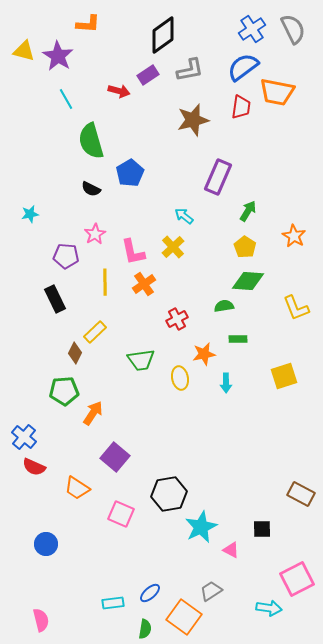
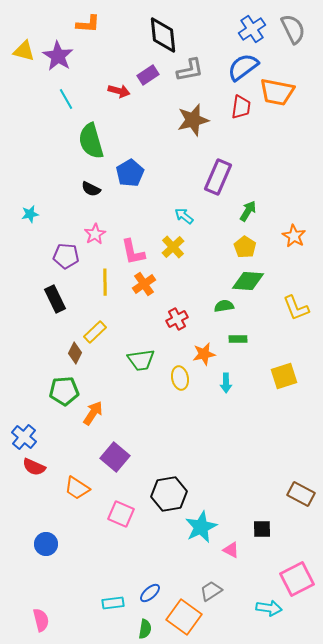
black diamond at (163, 35): rotated 60 degrees counterclockwise
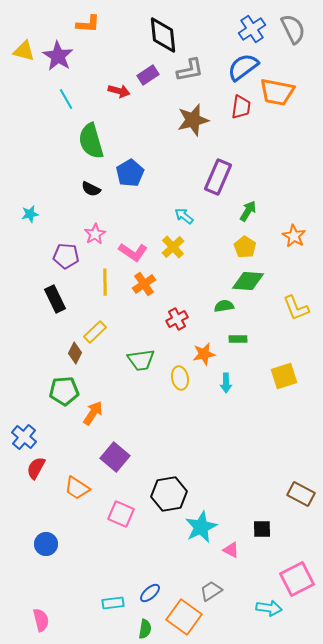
pink L-shape at (133, 252): rotated 44 degrees counterclockwise
red semicircle at (34, 467): moved 2 px right, 1 px down; rotated 95 degrees clockwise
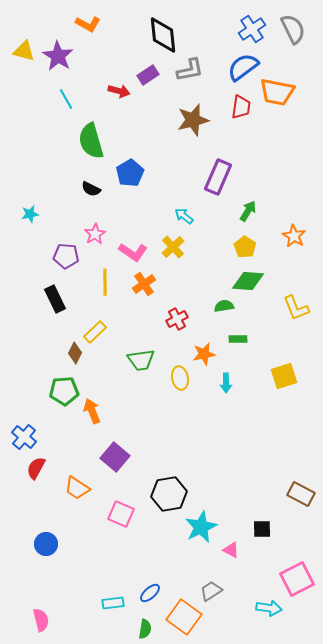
orange L-shape at (88, 24): rotated 25 degrees clockwise
orange arrow at (93, 413): moved 1 px left, 2 px up; rotated 55 degrees counterclockwise
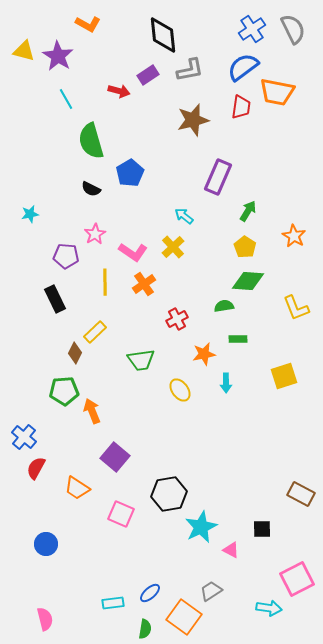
yellow ellipse at (180, 378): moved 12 px down; rotated 25 degrees counterclockwise
pink semicircle at (41, 620): moved 4 px right, 1 px up
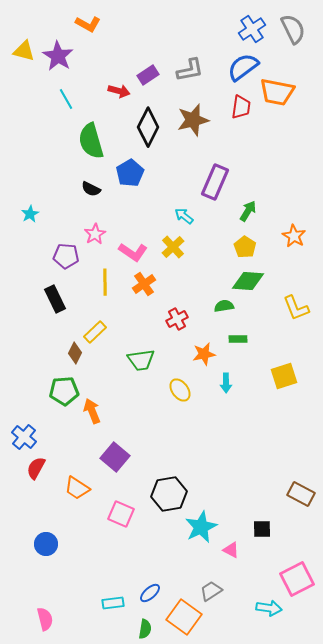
black diamond at (163, 35): moved 15 px left, 92 px down; rotated 33 degrees clockwise
purple rectangle at (218, 177): moved 3 px left, 5 px down
cyan star at (30, 214): rotated 18 degrees counterclockwise
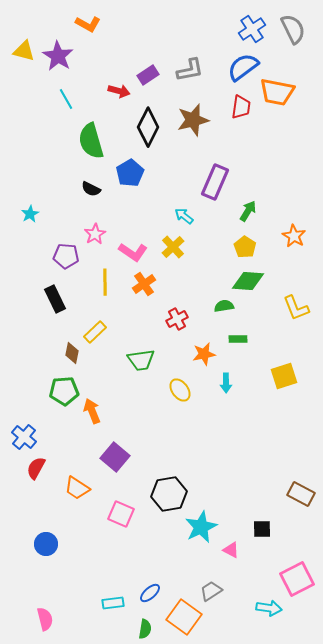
brown diamond at (75, 353): moved 3 px left; rotated 15 degrees counterclockwise
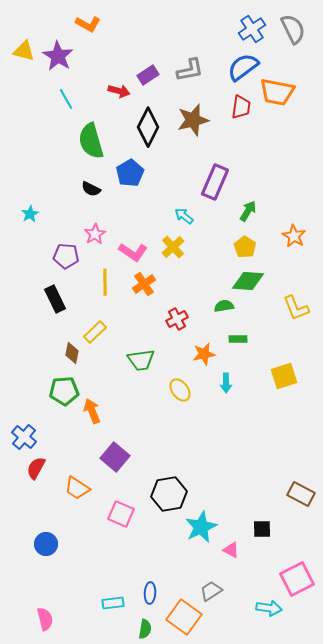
blue ellipse at (150, 593): rotated 45 degrees counterclockwise
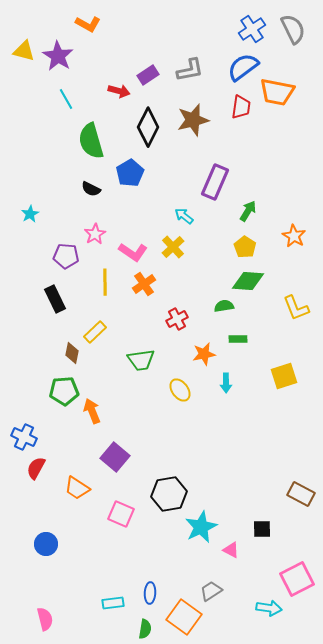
blue cross at (24, 437): rotated 15 degrees counterclockwise
